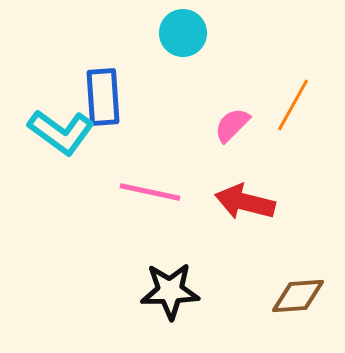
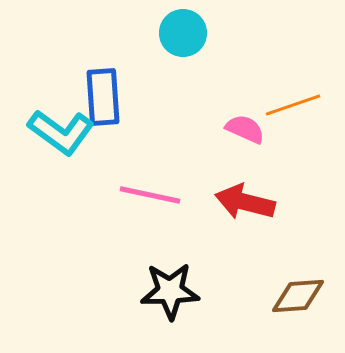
orange line: rotated 42 degrees clockwise
pink semicircle: moved 13 px right, 4 px down; rotated 69 degrees clockwise
pink line: moved 3 px down
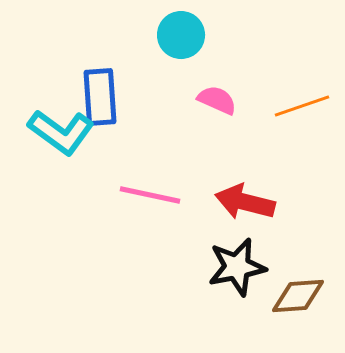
cyan circle: moved 2 px left, 2 px down
blue rectangle: moved 3 px left
orange line: moved 9 px right, 1 px down
pink semicircle: moved 28 px left, 29 px up
black star: moved 67 px right, 24 px up; rotated 10 degrees counterclockwise
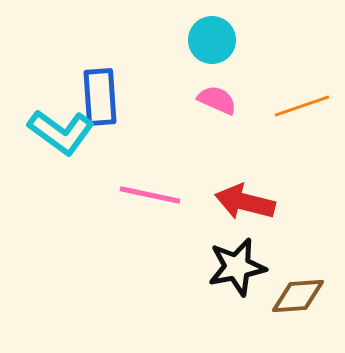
cyan circle: moved 31 px right, 5 px down
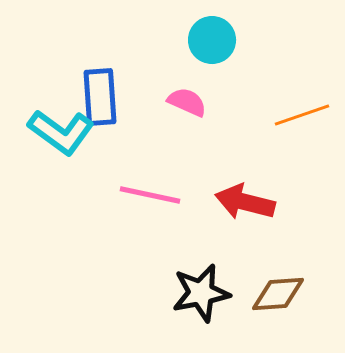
pink semicircle: moved 30 px left, 2 px down
orange line: moved 9 px down
black star: moved 36 px left, 26 px down
brown diamond: moved 20 px left, 2 px up
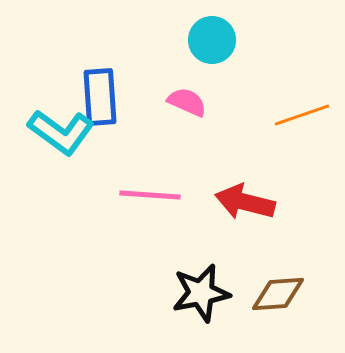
pink line: rotated 8 degrees counterclockwise
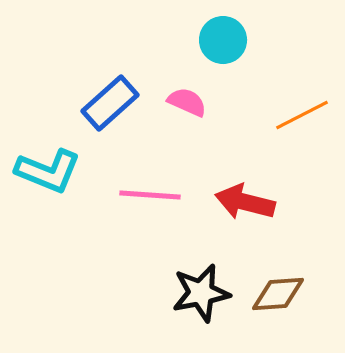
cyan circle: moved 11 px right
blue rectangle: moved 10 px right, 6 px down; rotated 52 degrees clockwise
orange line: rotated 8 degrees counterclockwise
cyan L-shape: moved 13 px left, 39 px down; rotated 14 degrees counterclockwise
